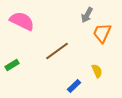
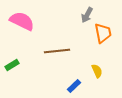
orange trapezoid: moved 1 px right; rotated 145 degrees clockwise
brown line: rotated 30 degrees clockwise
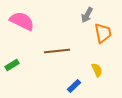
yellow semicircle: moved 1 px up
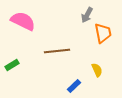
pink semicircle: moved 1 px right
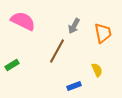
gray arrow: moved 13 px left, 11 px down
brown line: rotated 55 degrees counterclockwise
blue rectangle: rotated 24 degrees clockwise
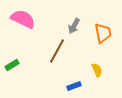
pink semicircle: moved 2 px up
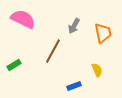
brown line: moved 4 px left
green rectangle: moved 2 px right
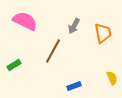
pink semicircle: moved 2 px right, 2 px down
yellow semicircle: moved 15 px right, 8 px down
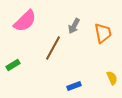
pink semicircle: rotated 110 degrees clockwise
brown line: moved 3 px up
green rectangle: moved 1 px left
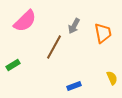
brown line: moved 1 px right, 1 px up
